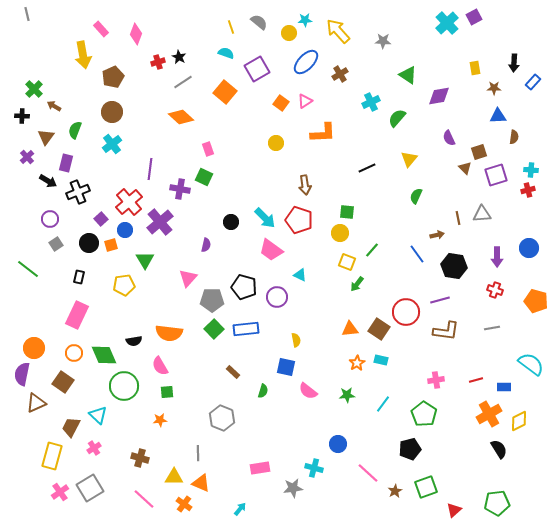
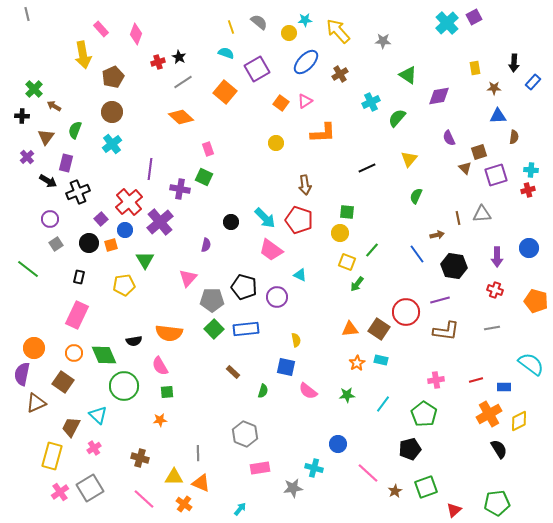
gray hexagon at (222, 418): moved 23 px right, 16 px down
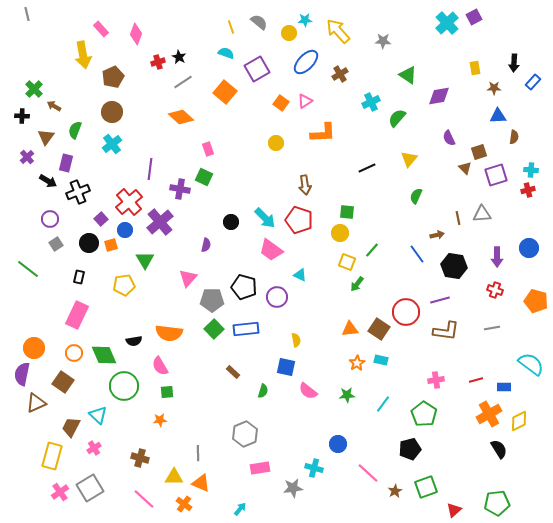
gray hexagon at (245, 434): rotated 15 degrees clockwise
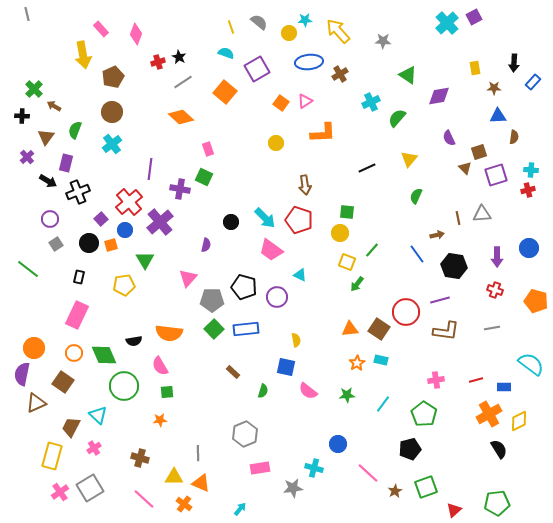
blue ellipse at (306, 62): moved 3 px right; rotated 40 degrees clockwise
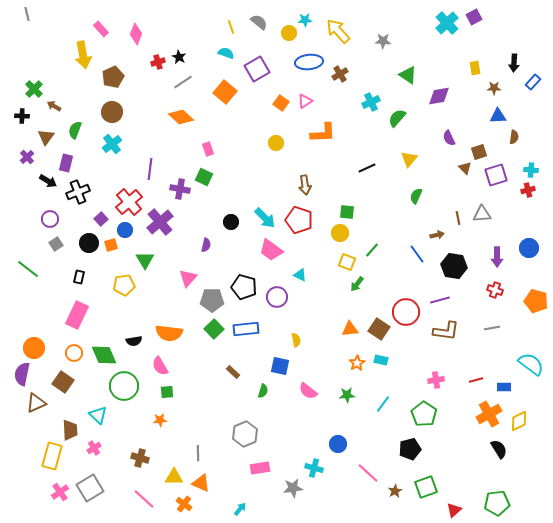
blue square at (286, 367): moved 6 px left, 1 px up
brown trapezoid at (71, 427): moved 1 px left, 3 px down; rotated 150 degrees clockwise
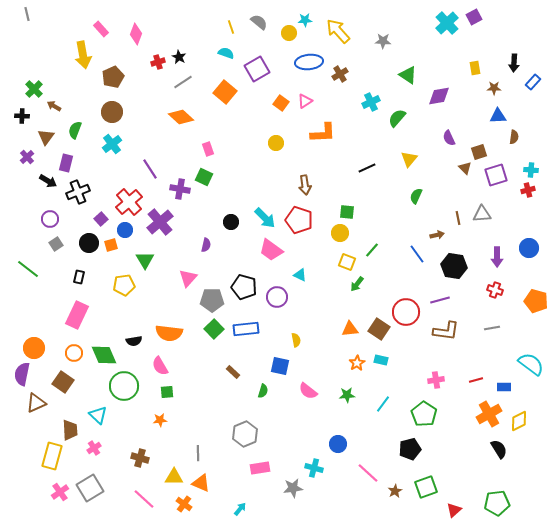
purple line at (150, 169): rotated 40 degrees counterclockwise
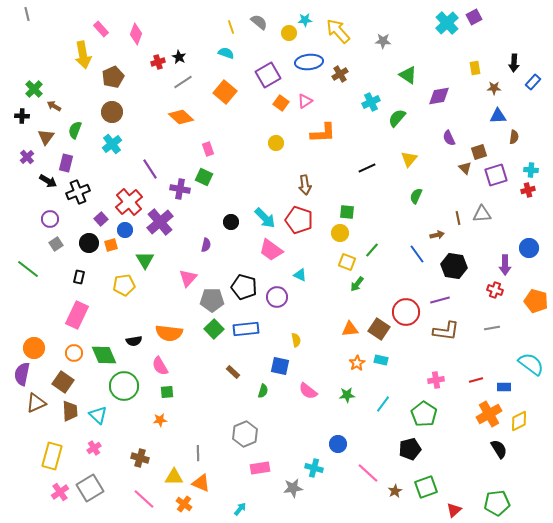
purple square at (257, 69): moved 11 px right, 6 px down
purple arrow at (497, 257): moved 8 px right, 8 px down
brown trapezoid at (70, 430): moved 19 px up
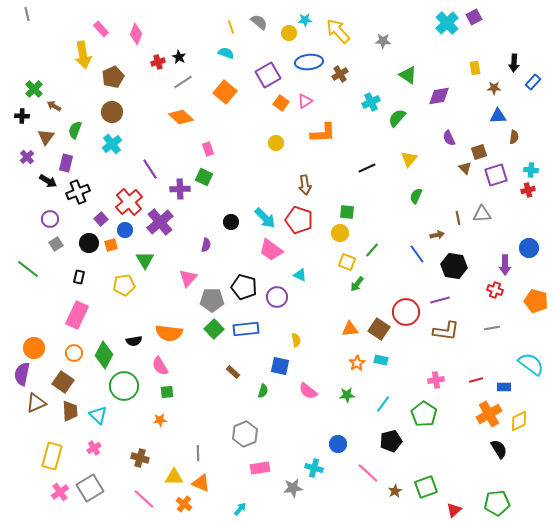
purple cross at (180, 189): rotated 12 degrees counterclockwise
green diamond at (104, 355): rotated 52 degrees clockwise
black pentagon at (410, 449): moved 19 px left, 8 px up
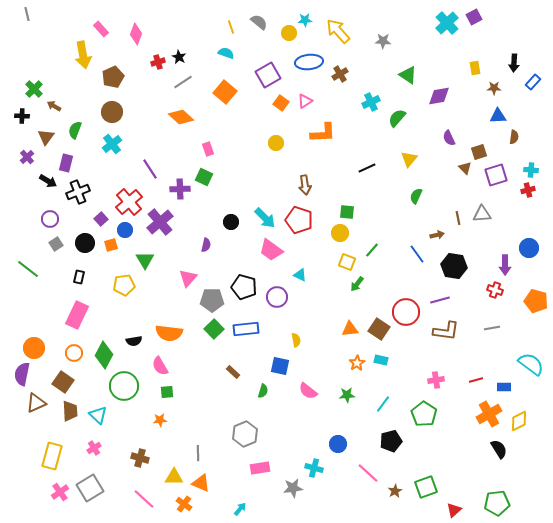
black circle at (89, 243): moved 4 px left
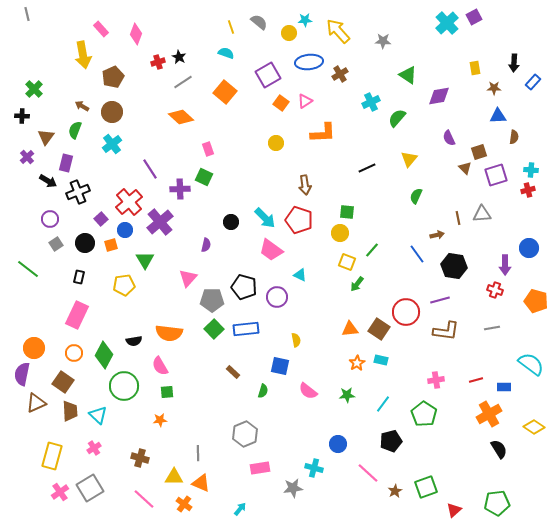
brown arrow at (54, 106): moved 28 px right
yellow diamond at (519, 421): moved 15 px right, 6 px down; rotated 60 degrees clockwise
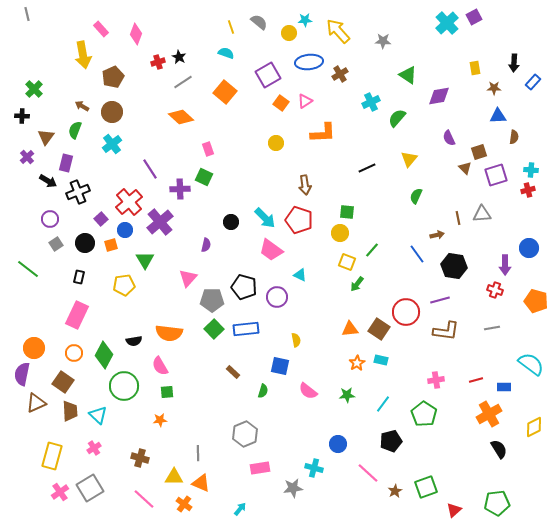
yellow diamond at (534, 427): rotated 60 degrees counterclockwise
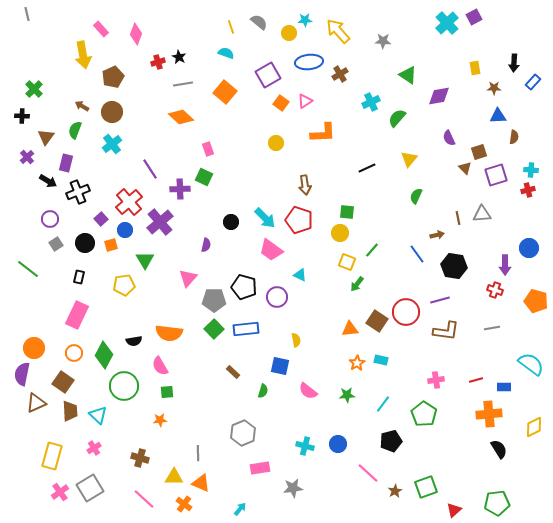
gray line at (183, 82): moved 2 px down; rotated 24 degrees clockwise
gray pentagon at (212, 300): moved 2 px right
brown square at (379, 329): moved 2 px left, 8 px up
orange cross at (489, 414): rotated 25 degrees clockwise
gray hexagon at (245, 434): moved 2 px left, 1 px up
cyan cross at (314, 468): moved 9 px left, 22 px up
